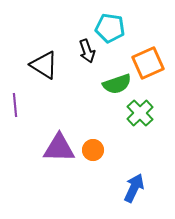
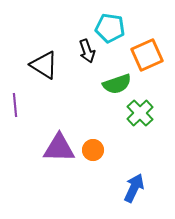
orange square: moved 1 px left, 8 px up
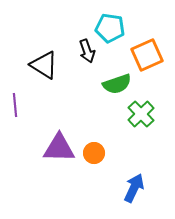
green cross: moved 1 px right, 1 px down
orange circle: moved 1 px right, 3 px down
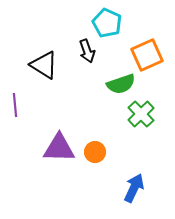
cyan pentagon: moved 3 px left, 5 px up; rotated 16 degrees clockwise
green semicircle: moved 4 px right
orange circle: moved 1 px right, 1 px up
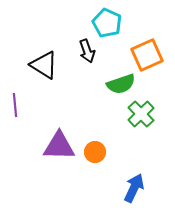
purple triangle: moved 2 px up
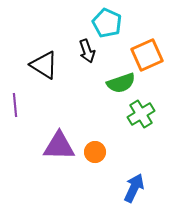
green semicircle: moved 1 px up
green cross: rotated 12 degrees clockwise
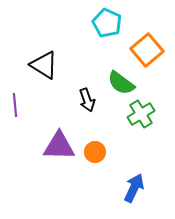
black arrow: moved 49 px down
orange square: moved 5 px up; rotated 16 degrees counterclockwise
green semicircle: rotated 56 degrees clockwise
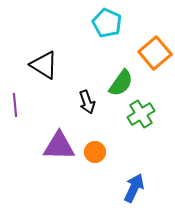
orange square: moved 8 px right, 3 px down
green semicircle: rotated 92 degrees counterclockwise
black arrow: moved 2 px down
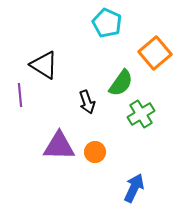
purple line: moved 5 px right, 10 px up
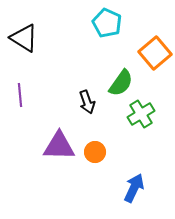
black triangle: moved 20 px left, 27 px up
